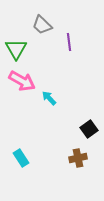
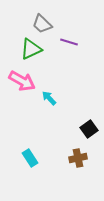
gray trapezoid: moved 1 px up
purple line: rotated 66 degrees counterclockwise
green triangle: moved 15 px right; rotated 35 degrees clockwise
cyan rectangle: moved 9 px right
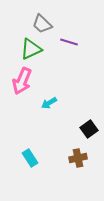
pink arrow: rotated 84 degrees clockwise
cyan arrow: moved 5 px down; rotated 77 degrees counterclockwise
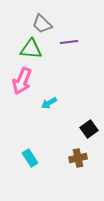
purple line: rotated 24 degrees counterclockwise
green triangle: rotated 30 degrees clockwise
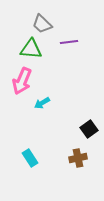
cyan arrow: moved 7 px left
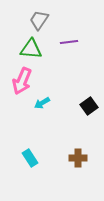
gray trapezoid: moved 3 px left, 4 px up; rotated 80 degrees clockwise
black square: moved 23 px up
brown cross: rotated 12 degrees clockwise
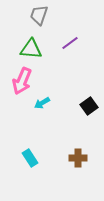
gray trapezoid: moved 5 px up; rotated 15 degrees counterclockwise
purple line: moved 1 px right, 1 px down; rotated 30 degrees counterclockwise
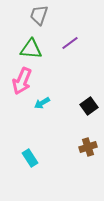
brown cross: moved 10 px right, 11 px up; rotated 18 degrees counterclockwise
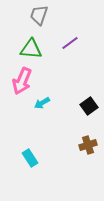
brown cross: moved 2 px up
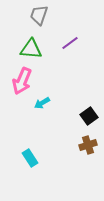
black square: moved 10 px down
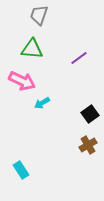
purple line: moved 9 px right, 15 px down
green triangle: moved 1 px right
pink arrow: rotated 88 degrees counterclockwise
black square: moved 1 px right, 2 px up
brown cross: rotated 12 degrees counterclockwise
cyan rectangle: moved 9 px left, 12 px down
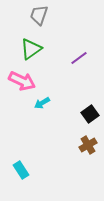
green triangle: moved 1 px left; rotated 40 degrees counterclockwise
